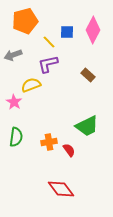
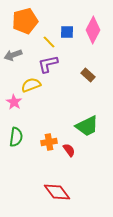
red diamond: moved 4 px left, 3 px down
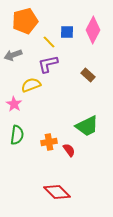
pink star: moved 2 px down
green semicircle: moved 1 px right, 2 px up
red diamond: rotated 8 degrees counterclockwise
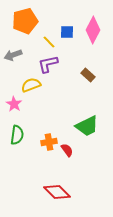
red semicircle: moved 2 px left
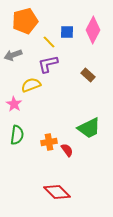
green trapezoid: moved 2 px right, 2 px down
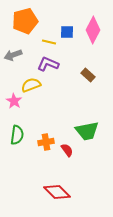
yellow line: rotated 32 degrees counterclockwise
purple L-shape: rotated 35 degrees clockwise
pink star: moved 3 px up
green trapezoid: moved 2 px left, 3 px down; rotated 15 degrees clockwise
orange cross: moved 3 px left
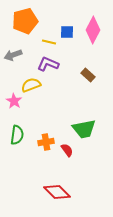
green trapezoid: moved 3 px left, 2 px up
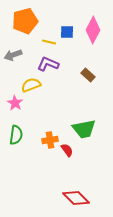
pink star: moved 1 px right, 2 px down
green semicircle: moved 1 px left
orange cross: moved 4 px right, 2 px up
red diamond: moved 19 px right, 6 px down
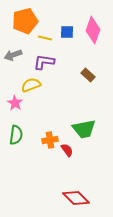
pink diamond: rotated 8 degrees counterclockwise
yellow line: moved 4 px left, 4 px up
purple L-shape: moved 4 px left, 2 px up; rotated 15 degrees counterclockwise
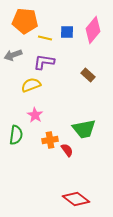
orange pentagon: rotated 20 degrees clockwise
pink diamond: rotated 20 degrees clockwise
pink star: moved 20 px right, 12 px down
red diamond: moved 1 px down; rotated 8 degrees counterclockwise
